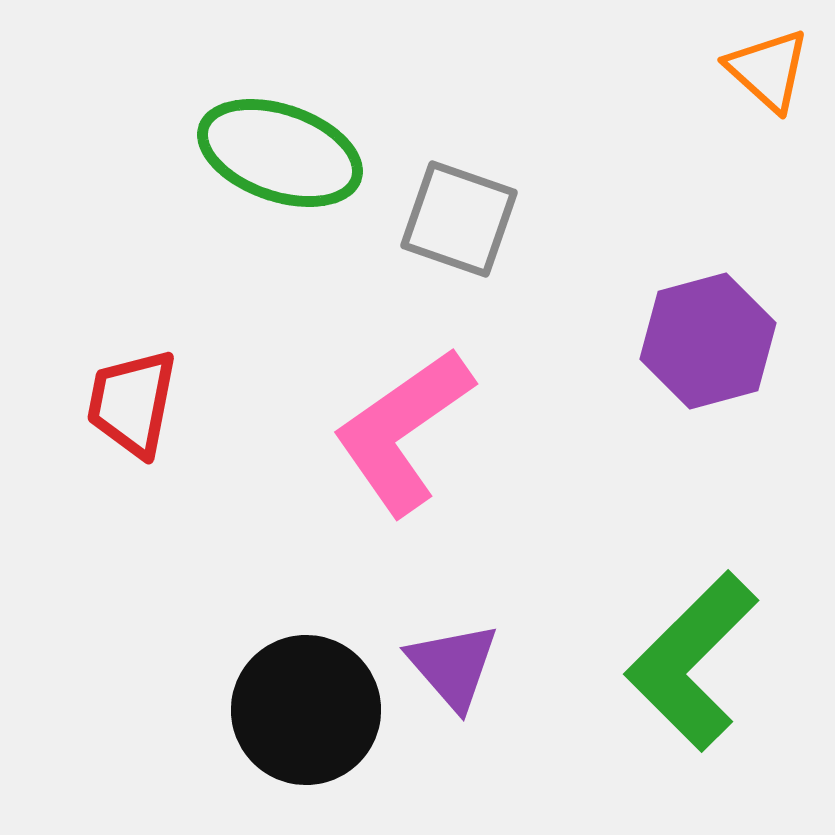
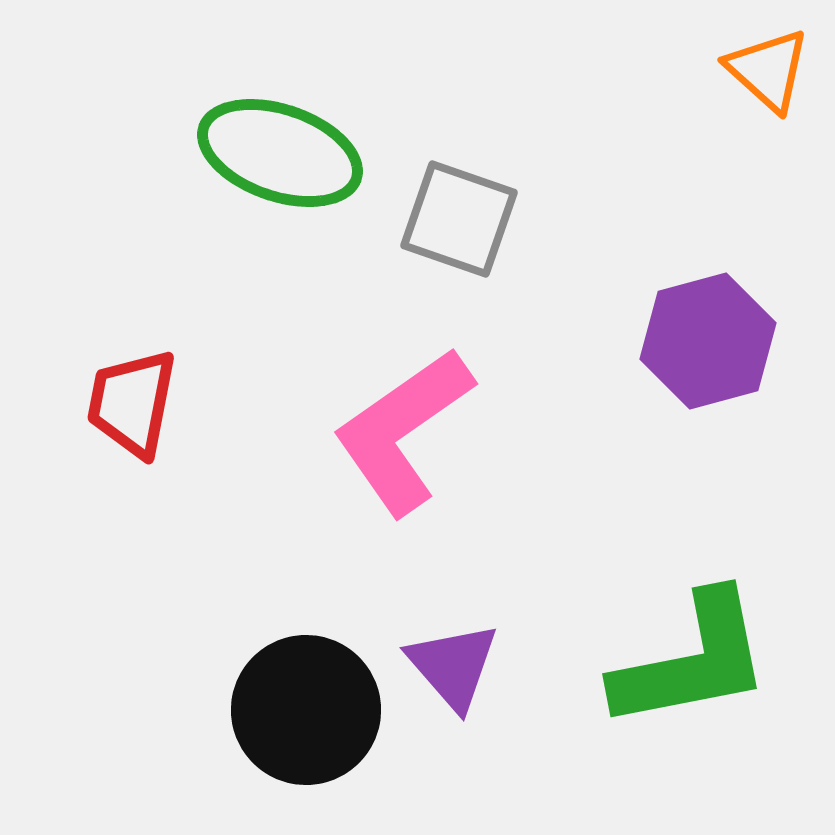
green L-shape: rotated 146 degrees counterclockwise
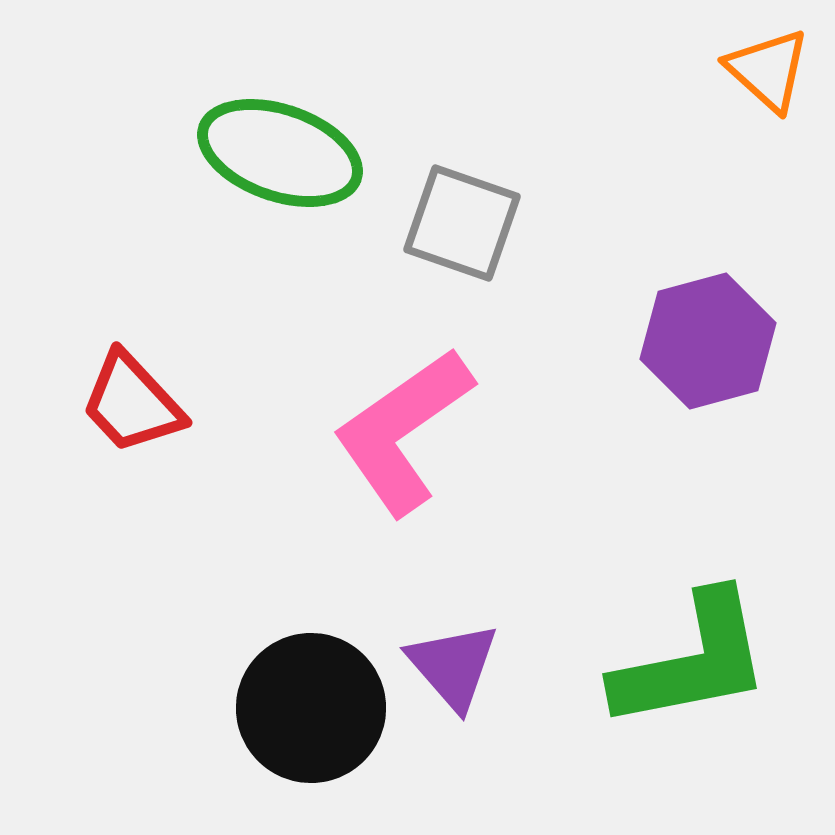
gray square: moved 3 px right, 4 px down
red trapezoid: rotated 54 degrees counterclockwise
black circle: moved 5 px right, 2 px up
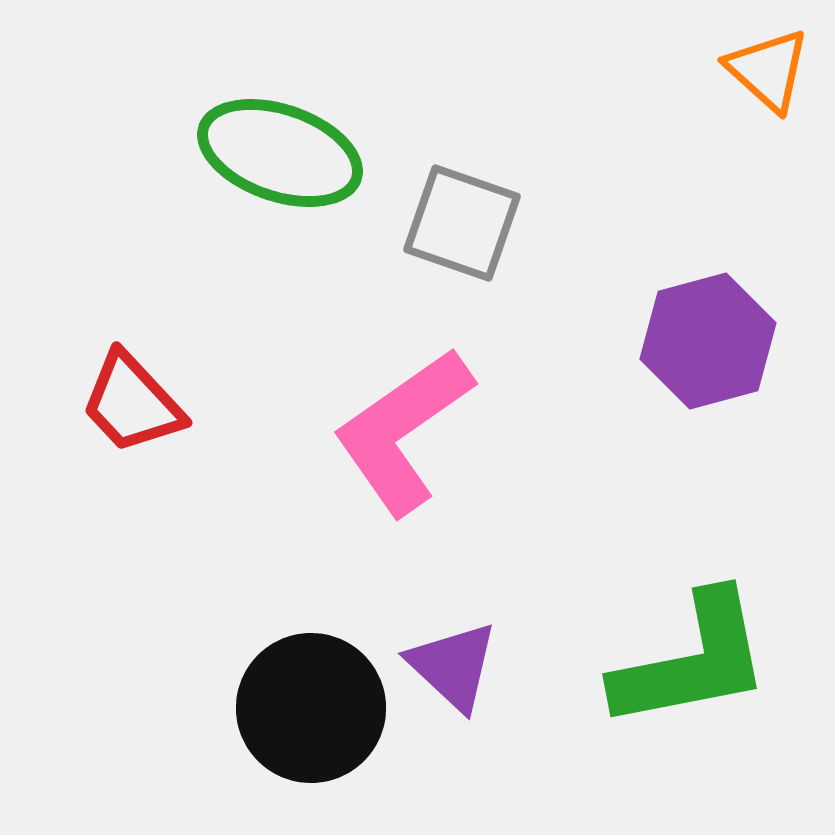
purple triangle: rotated 6 degrees counterclockwise
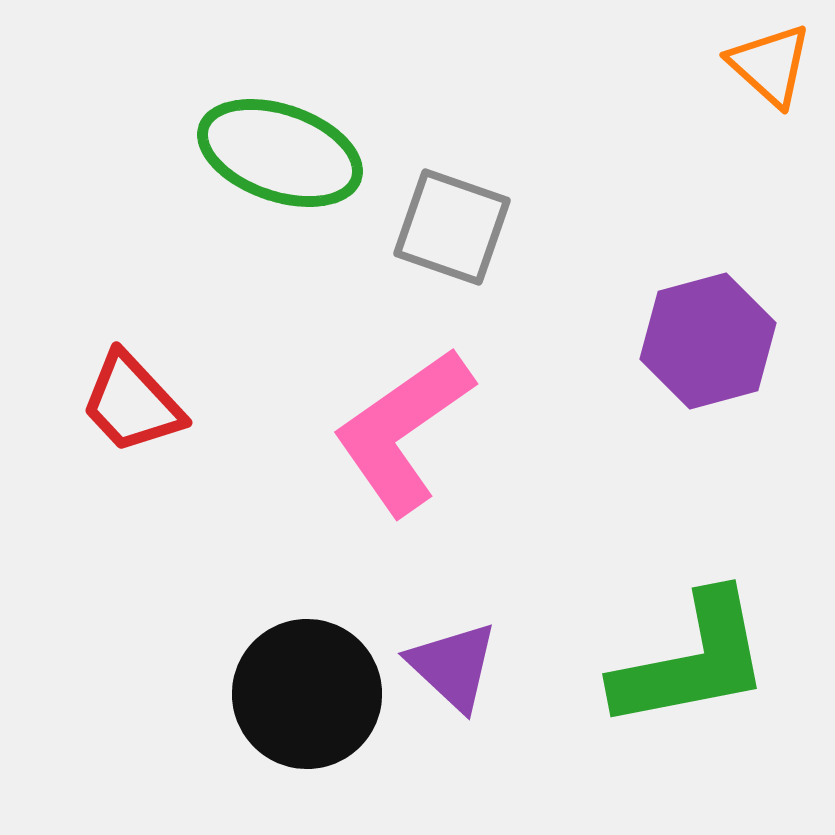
orange triangle: moved 2 px right, 5 px up
gray square: moved 10 px left, 4 px down
black circle: moved 4 px left, 14 px up
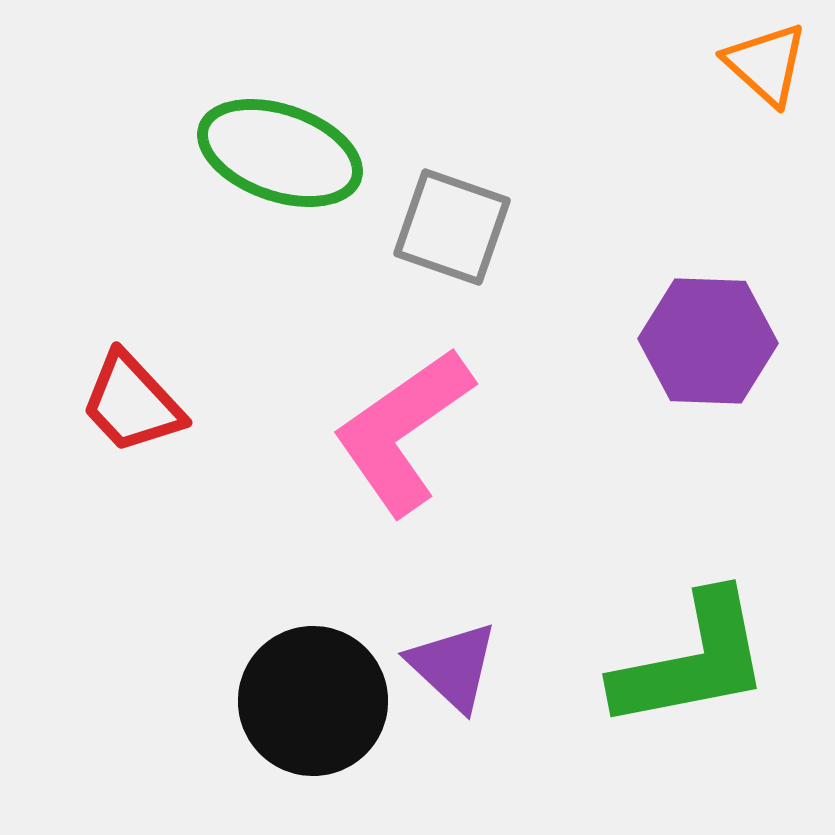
orange triangle: moved 4 px left, 1 px up
purple hexagon: rotated 17 degrees clockwise
black circle: moved 6 px right, 7 px down
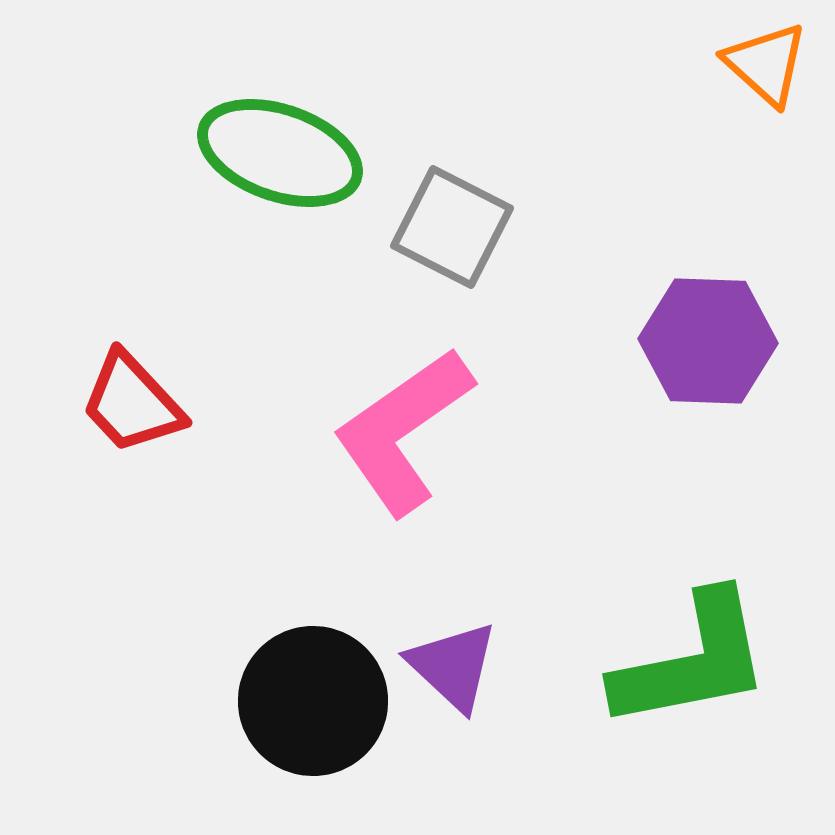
gray square: rotated 8 degrees clockwise
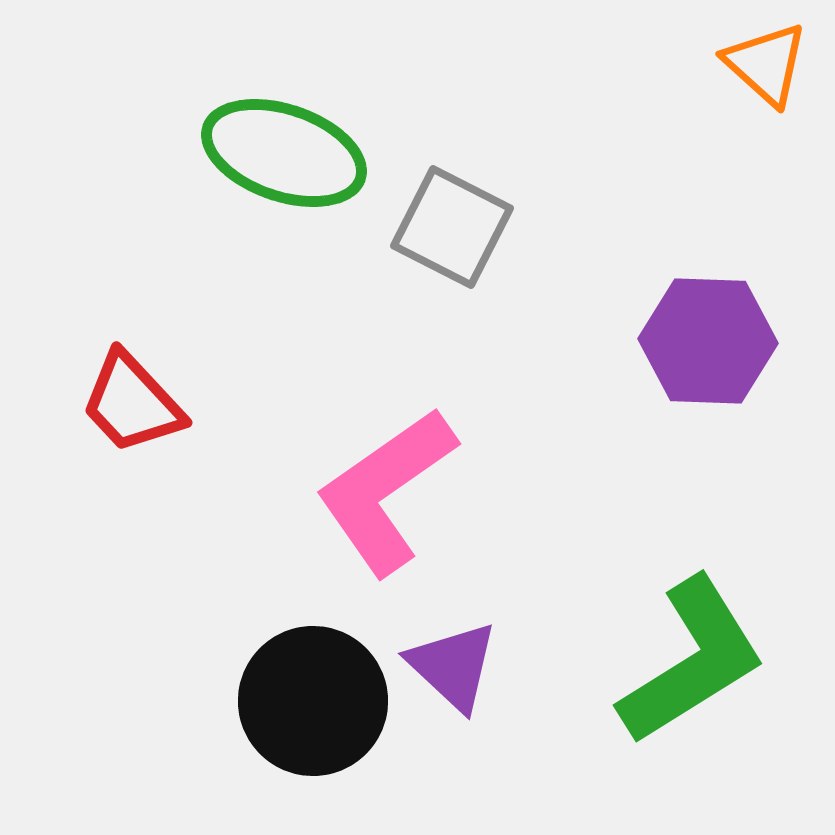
green ellipse: moved 4 px right
pink L-shape: moved 17 px left, 60 px down
green L-shape: rotated 21 degrees counterclockwise
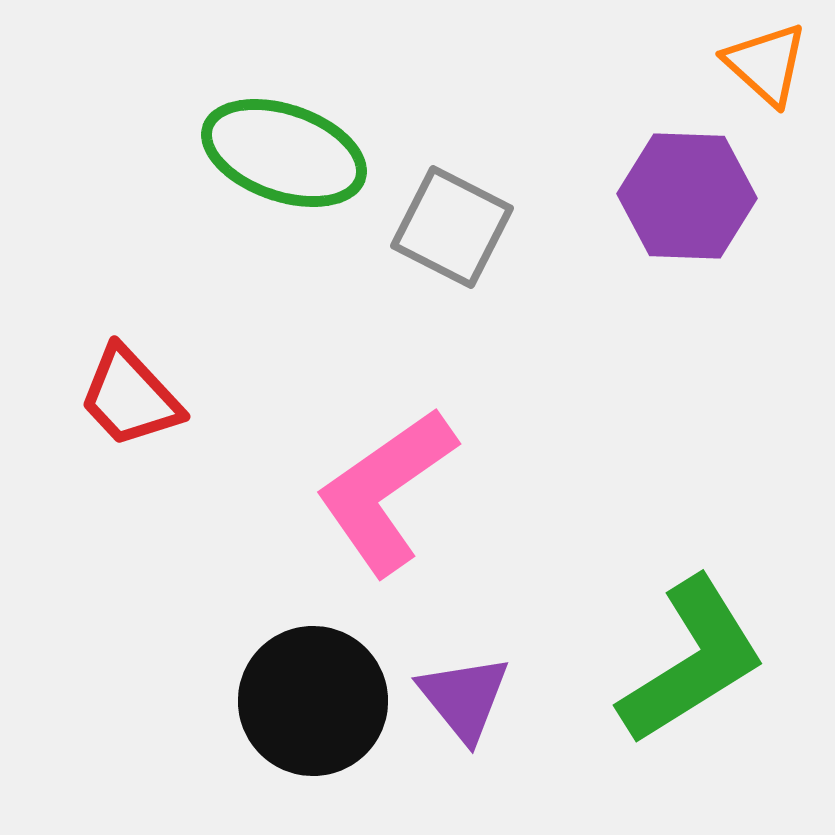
purple hexagon: moved 21 px left, 145 px up
red trapezoid: moved 2 px left, 6 px up
purple triangle: moved 11 px right, 32 px down; rotated 8 degrees clockwise
